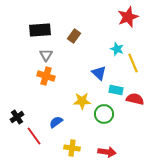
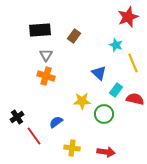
cyan star: moved 1 px left, 4 px up
cyan rectangle: rotated 64 degrees counterclockwise
red arrow: moved 1 px left
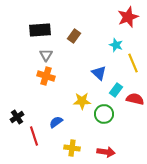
red line: rotated 18 degrees clockwise
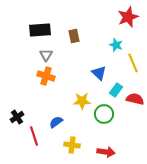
brown rectangle: rotated 48 degrees counterclockwise
yellow cross: moved 3 px up
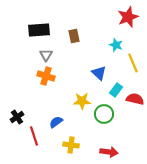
black rectangle: moved 1 px left
yellow cross: moved 1 px left
red arrow: moved 3 px right
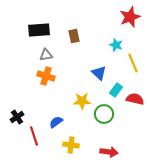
red star: moved 2 px right
gray triangle: rotated 48 degrees clockwise
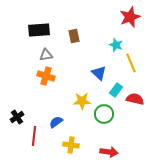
yellow line: moved 2 px left
red line: rotated 24 degrees clockwise
